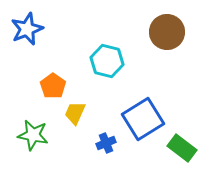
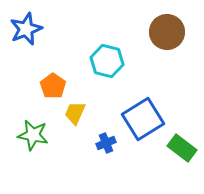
blue star: moved 1 px left
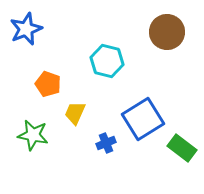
orange pentagon: moved 5 px left, 2 px up; rotated 15 degrees counterclockwise
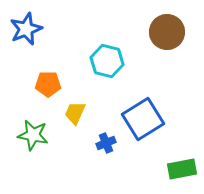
orange pentagon: rotated 20 degrees counterclockwise
green rectangle: moved 21 px down; rotated 48 degrees counterclockwise
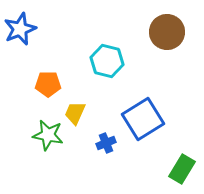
blue star: moved 6 px left
green star: moved 15 px right
green rectangle: rotated 48 degrees counterclockwise
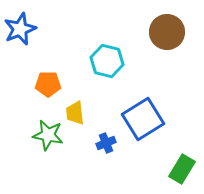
yellow trapezoid: rotated 30 degrees counterclockwise
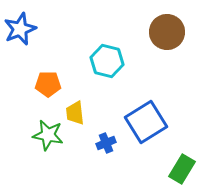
blue square: moved 3 px right, 3 px down
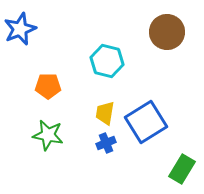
orange pentagon: moved 2 px down
yellow trapezoid: moved 30 px right; rotated 15 degrees clockwise
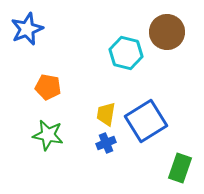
blue star: moved 7 px right
cyan hexagon: moved 19 px right, 8 px up
orange pentagon: moved 1 px down; rotated 10 degrees clockwise
yellow trapezoid: moved 1 px right, 1 px down
blue square: moved 1 px up
green rectangle: moved 2 px left, 1 px up; rotated 12 degrees counterclockwise
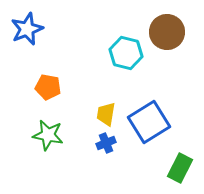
blue square: moved 3 px right, 1 px down
green rectangle: rotated 8 degrees clockwise
